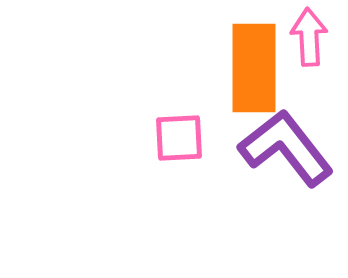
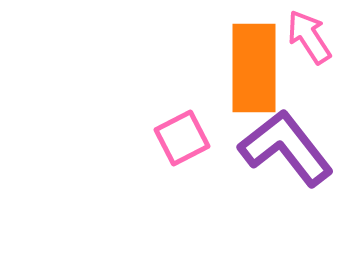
pink arrow: rotated 30 degrees counterclockwise
pink square: moved 3 px right; rotated 24 degrees counterclockwise
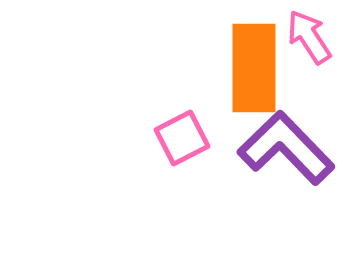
purple L-shape: rotated 6 degrees counterclockwise
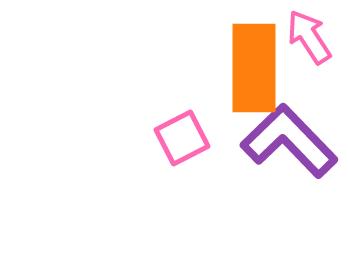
purple L-shape: moved 3 px right, 7 px up
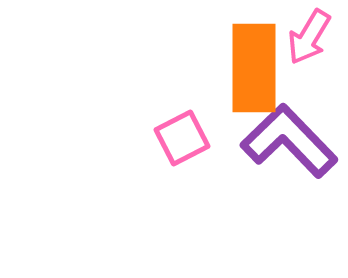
pink arrow: rotated 116 degrees counterclockwise
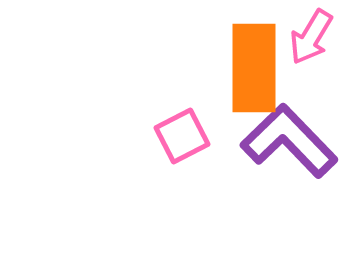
pink arrow: moved 2 px right
pink square: moved 2 px up
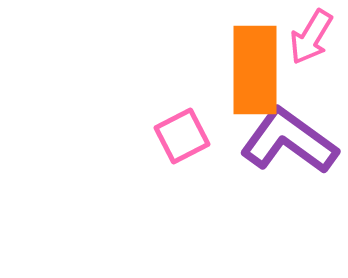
orange rectangle: moved 1 px right, 2 px down
purple L-shape: rotated 10 degrees counterclockwise
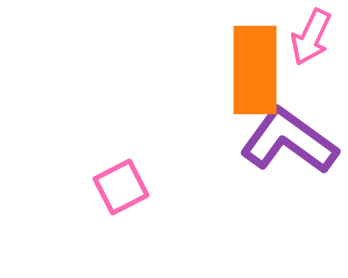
pink arrow: rotated 6 degrees counterclockwise
pink square: moved 61 px left, 51 px down
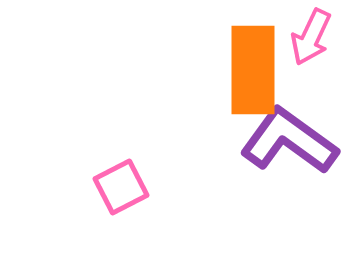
orange rectangle: moved 2 px left
